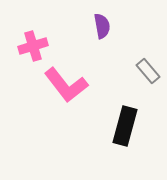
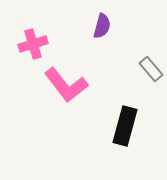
purple semicircle: rotated 25 degrees clockwise
pink cross: moved 2 px up
gray rectangle: moved 3 px right, 2 px up
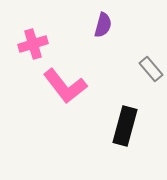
purple semicircle: moved 1 px right, 1 px up
pink L-shape: moved 1 px left, 1 px down
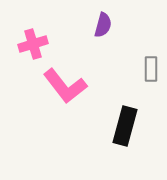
gray rectangle: rotated 40 degrees clockwise
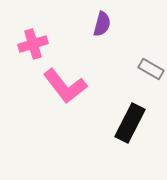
purple semicircle: moved 1 px left, 1 px up
gray rectangle: rotated 60 degrees counterclockwise
black rectangle: moved 5 px right, 3 px up; rotated 12 degrees clockwise
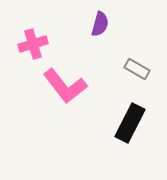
purple semicircle: moved 2 px left
gray rectangle: moved 14 px left
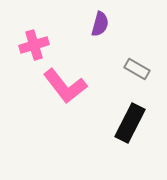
pink cross: moved 1 px right, 1 px down
